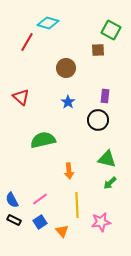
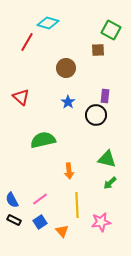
black circle: moved 2 px left, 5 px up
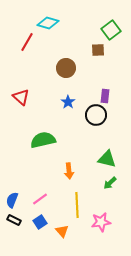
green square: rotated 24 degrees clockwise
blue semicircle: rotated 49 degrees clockwise
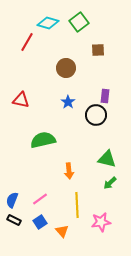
green square: moved 32 px left, 8 px up
red triangle: moved 3 px down; rotated 30 degrees counterclockwise
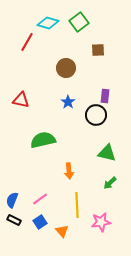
green triangle: moved 6 px up
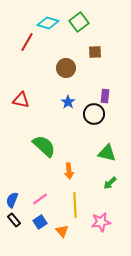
brown square: moved 3 px left, 2 px down
black circle: moved 2 px left, 1 px up
green semicircle: moved 1 px right, 6 px down; rotated 55 degrees clockwise
yellow line: moved 2 px left
black rectangle: rotated 24 degrees clockwise
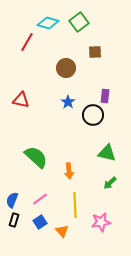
black circle: moved 1 px left, 1 px down
green semicircle: moved 8 px left, 11 px down
black rectangle: rotated 56 degrees clockwise
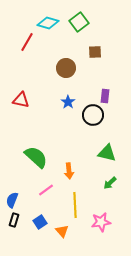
pink line: moved 6 px right, 9 px up
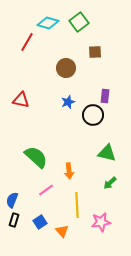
blue star: rotated 16 degrees clockwise
yellow line: moved 2 px right
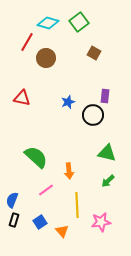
brown square: moved 1 px left, 1 px down; rotated 32 degrees clockwise
brown circle: moved 20 px left, 10 px up
red triangle: moved 1 px right, 2 px up
green arrow: moved 2 px left, 2 px up
